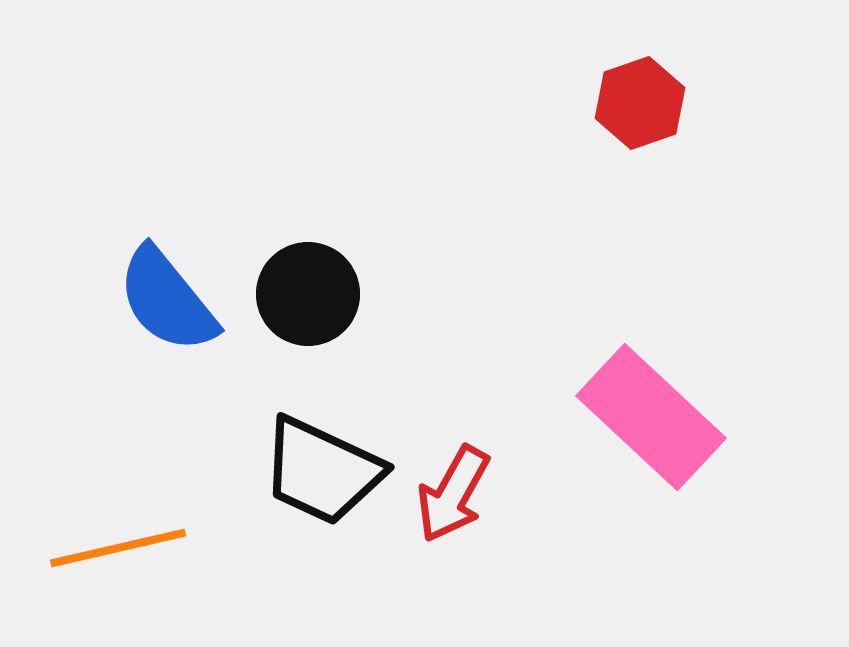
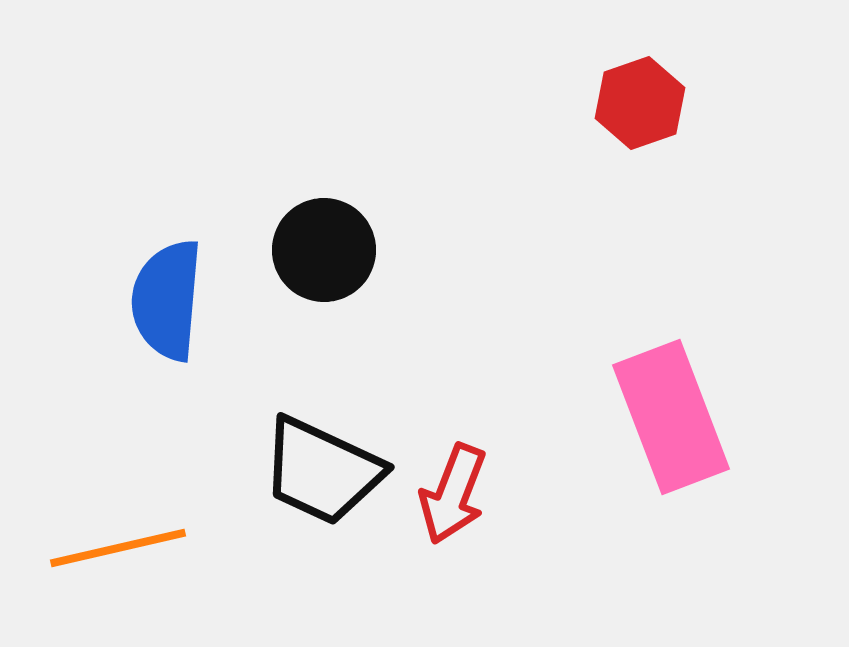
black circle: moved 16 px right, 44 px up
blue semicircle: rotated 44 degrees clockwise
pink rectangle: moved 20 px right; rotated 26 degrees clockwise
red arrow: rotated 8 degrees counterclockwise
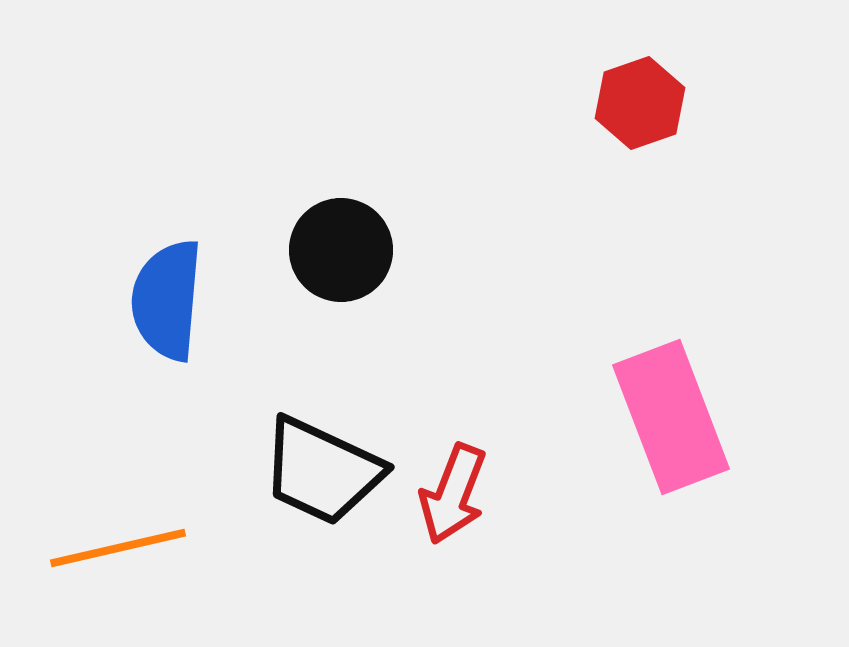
black circle: moved 17 px right
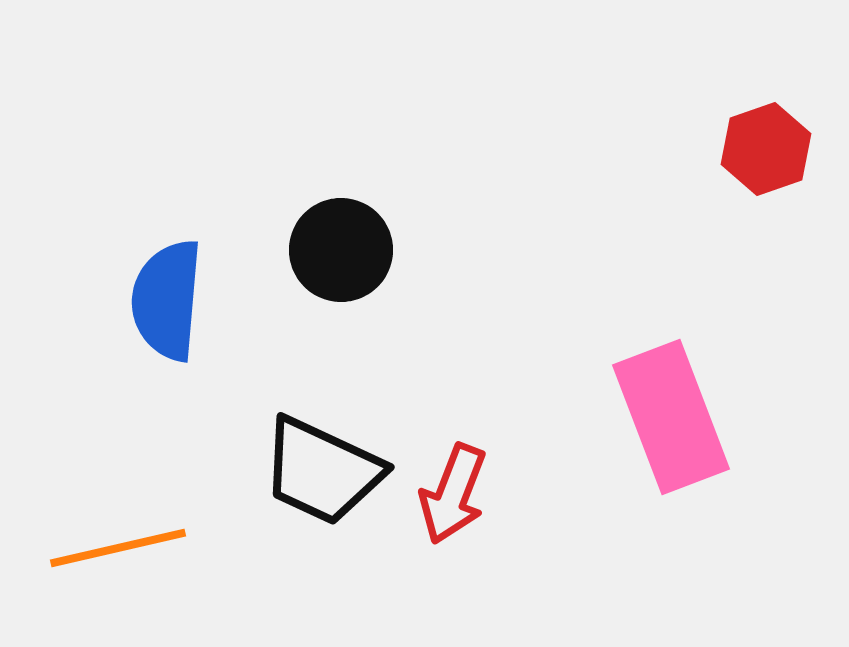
red hexagon: moved 126 px right, 46 px down
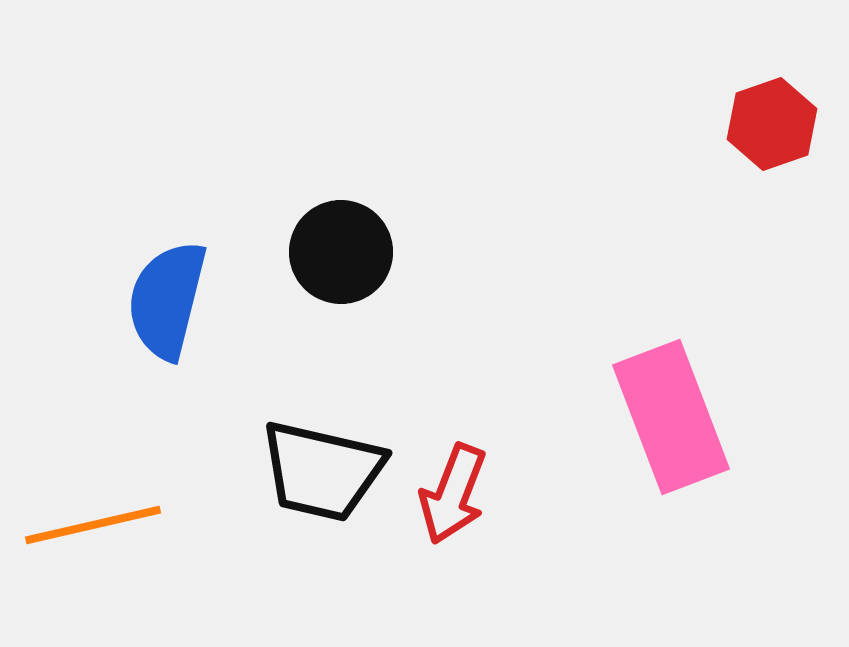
red hexagon: moved 6 px right, 25 px up
black circle: moved 2 px down
blue semicircle: rotated 9 degrees clockwise
black trapezoid: rotated 12 degrees counterclockwise
orange line: moved 25 px left, 23 px up
